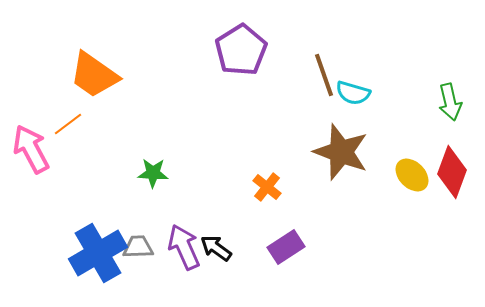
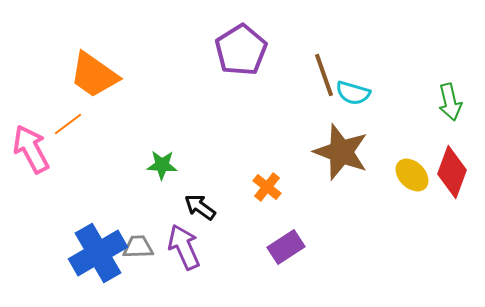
green star: moved 9 px right, 8 px up
black arrow: moved 16 px left, 41 px up
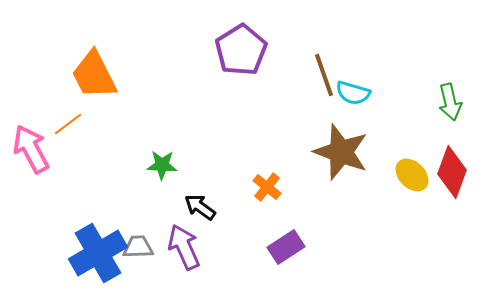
orange trapezoid: rotated 28 degrees clockwise
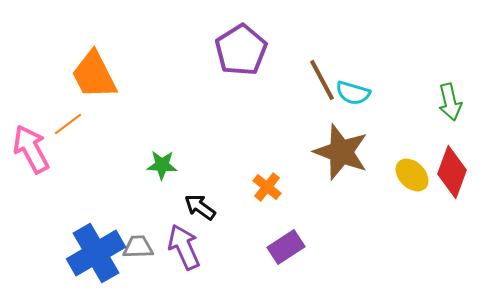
brown line: moved 2 px left, 5 px down; rotated 9 degrees counterclockwise
blue cross: moved 2 px left
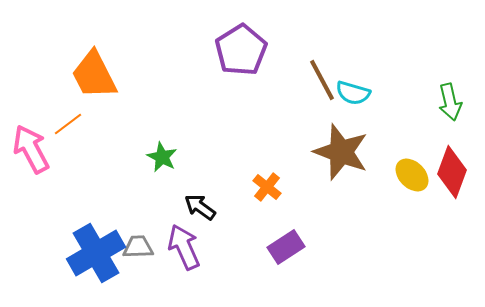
green star: moved 8 px up; rotated 24 degrees clockwise
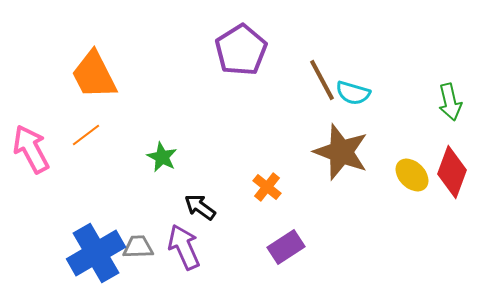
orange line: moved 18 px right, 11 px down
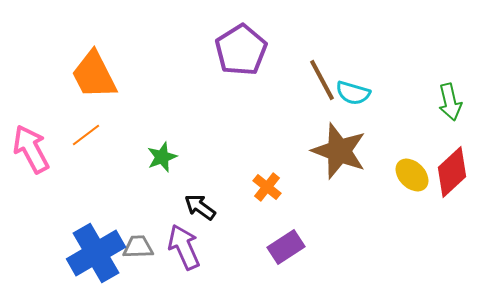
brown star: moved 2 px left, 1 px up
green star: rotated 24 degrees clockwise
red diamond: rotated 27 degrees clockwise
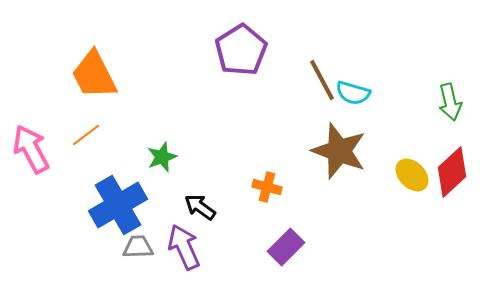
orange cross: rotated 24 degrees counterclockwise
purple rectangle: rotated 12 degrees counterclockwise
blue cross: moved 22 px right, 48 px up
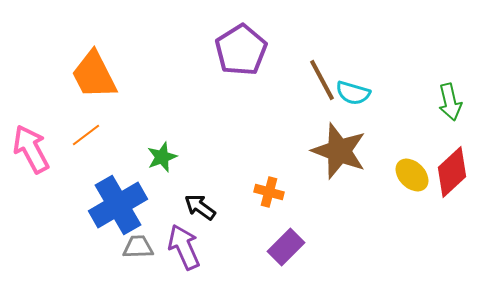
orange cross: moved 2 px right, 5 px down
